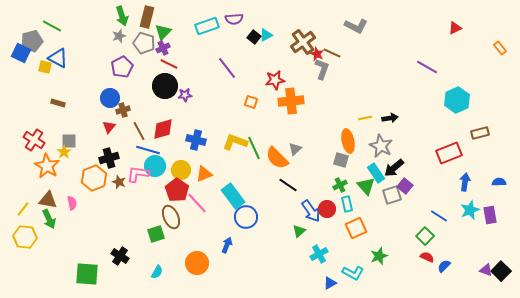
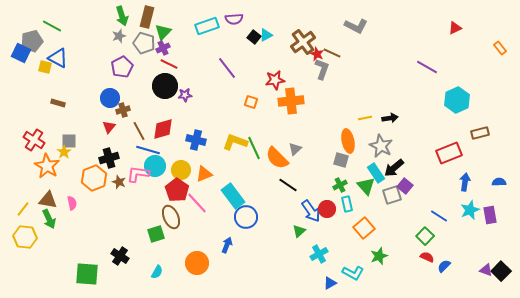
orange square at (356, 228): moved 8 px right; rotated 15 degrees counterclockwise
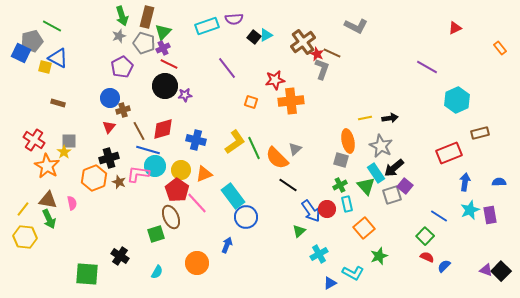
yellow L-shape at (235, 142): rotated 125 degrees clockwise
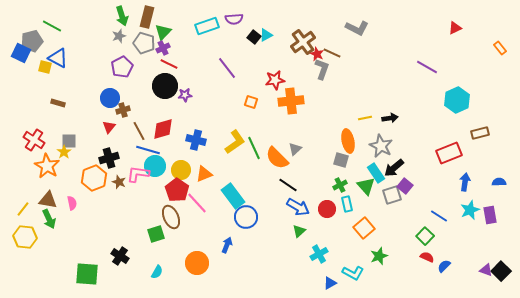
gray L-shape at (356, 26): moved 1 px right, 2 px down
blue arrow at (311, 211): moved 13 px left, 4 px up; rotated 25 degrees counterclockwise
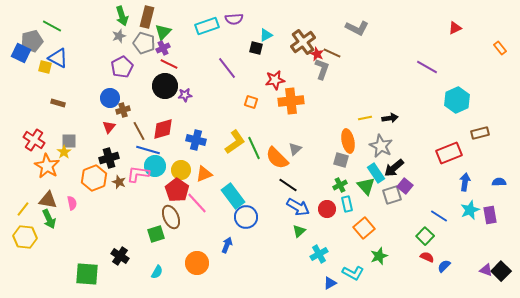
black square at (254, 37): moved 2 px right, 11 px down; rotated 24 degrees counterclockwise
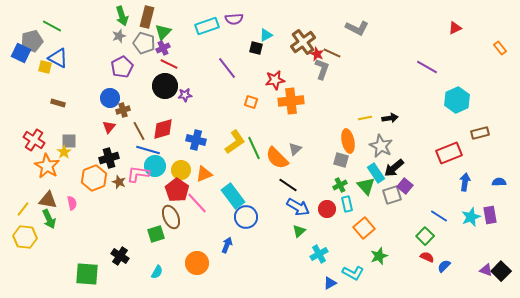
cyan star at (470, 210): moved 1 px right, 7 px down
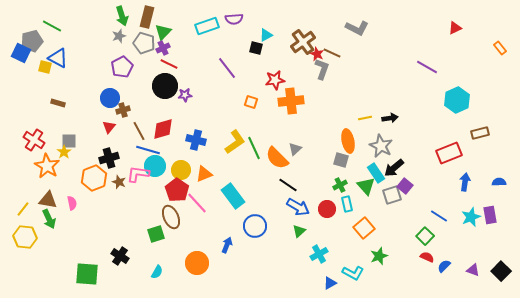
blue circle at (246, 217): moved 9 px right, 9 px down
purple triangle at (486, 270): moved 13 px left
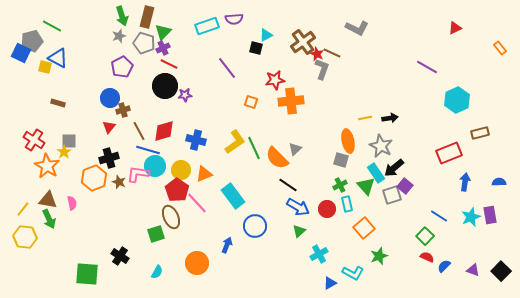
red diamond at (163, 129): moved 1 px right, 2 px down
